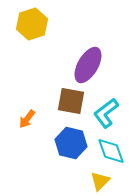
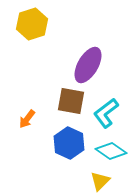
blue hexagon: moved 2 px left; rotated 12 degrees clockwise
cyan diamond: rotated 36 degrees counterclockwise
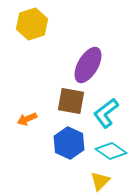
orange arrow: rotated 30 degrees clockwise
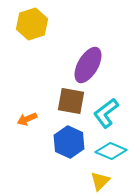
blue hexagon: moved 1 px up
cyan diamond: rotated 12 degrees counterclockwise
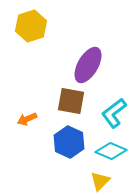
yellow hexagon: moved 1 px left, 2 px down
cyan L-shape: moved 8 px right
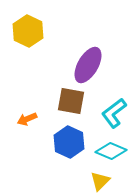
yellow hexagon: moved 3 px left, 5 px down; rotated 16 degrees counterclockwise
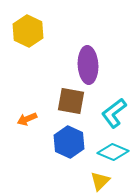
purple ellipse: rotated 33 degrees counterclockwise
cyan diamond: moved 2 px right, 1 px down
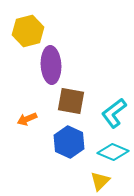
yellow hexagon: rotated 20 degrees clockwise
purple ellipse: moved 37 px left
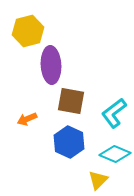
cyan diamond: moved 2 px right, 2 px down
yellow triangle: moved 2 px left, 1 px up
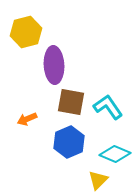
yellow hexagon: moved 2 px left, 1 px down
purple ellipse: moved 3 px right
brown square: moved 1 px down
cyan L-shape: moved 6 px left, 6 px up; rotated 92 degrees clockwise
blue hexagon: rotated 12 degrees clockwise
